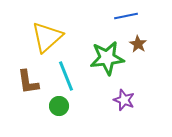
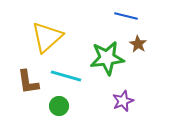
blue line: rotated 25 degrees clockwise
cyan line: rotated 52 degrees counterclockwise
purple star: moved 1 px left, 1 px down; rotated 30 degrees clockwise
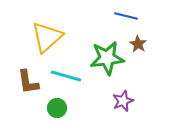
green circle: moved 2 px left, 2 px down
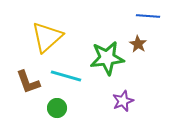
blue line: moved 22 px right; rotated 10 degrees counterclockwise
brown L-shape: rotated 12 degrees counterclockwise
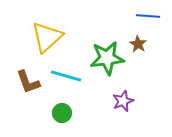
green circle: moved 5 px right, 5 px down
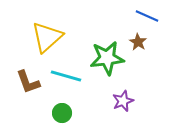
blue line: moved 1 px left; rotated 20 degrees clockwise
brown star: moved 2 px up
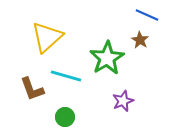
blue line: moved 1 px up
brown star: moved 2 px right, 2 px up
green star: rotated 24 degrees counterclockwise
brown L-shape: moved 4 px right, 7 px down
green circle: moved 3 px right, 4 px down
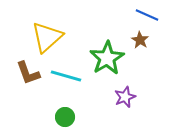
brown L-shape: moved 4 px left, 16 px up
purple star: moved 2 px right, 4 px up
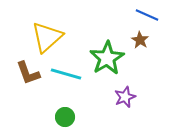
cyan line: moved 2 px up
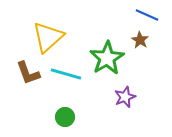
yellow triangle: moved 1 px right
